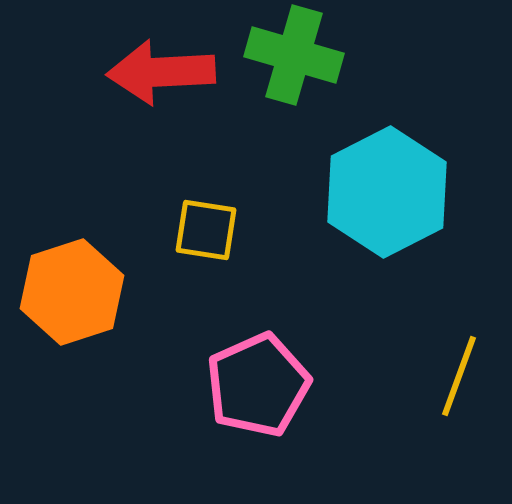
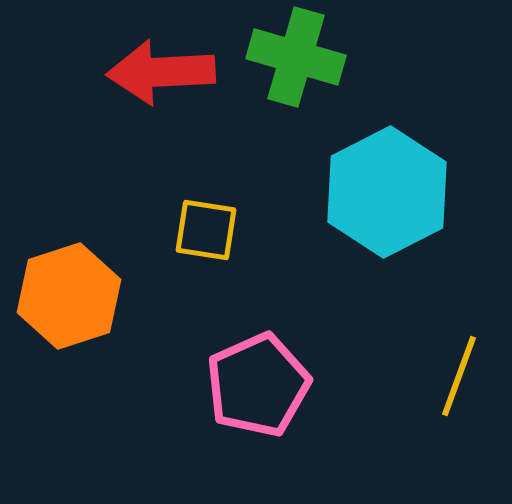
green cross: moved 2 px right, 2 px down
orange hexagon: moved 3 px left, 4 px down
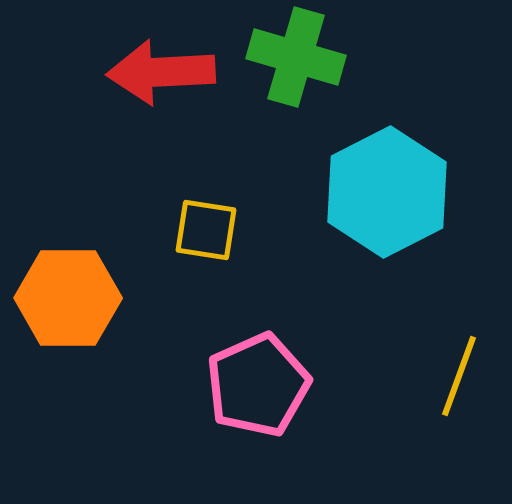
orange hexagon: moved 1 px left, 2 px down; rotated 18 degrees clockwise
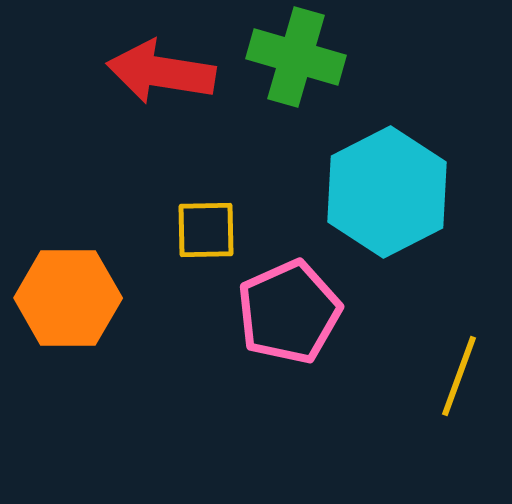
red arrow: rotated 12 degrees clockwise
yellow square: rotated 10 degrees counterclockwise
pink pentagon: moved 31 px right, 73 px up
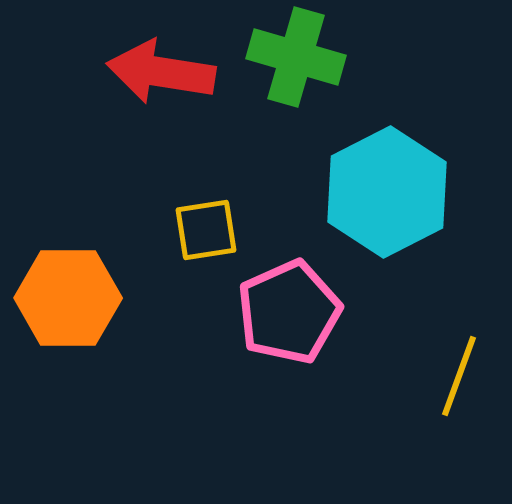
yellow square: rotated 8 degrees counterclockwise
